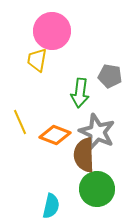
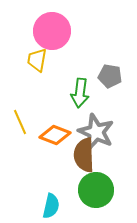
gray star: moved 1 px left
green circle: moved 1 px left, 1 px down
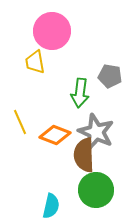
yellow trapezoid: moved 2 px left, 2 px down; rotated 20 degrees counterclockwise
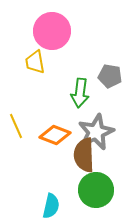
yellow line: moved 4 px left, 4 px down
gray star: rotated 24 degrees clockwise
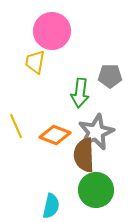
yellow trapezoid: rotated 20 degrees clockwise
gray pentagon: rotated 10 degrees counterclockwise
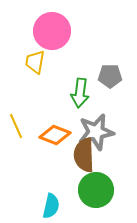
gray star: rotated 12 degrees clockwise
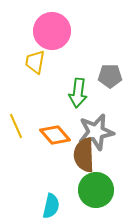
green arrow: moved 2 px left
orange diamond: rotated 28 degrees clockwise
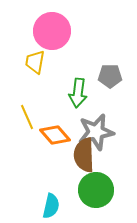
yellow line: moved 11 px right, 9 px up
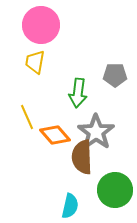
pink circle: moved 11 px left, 6 px up
gray pentagon: moved 5 px right, 1 px up
gray star: rotated 24 degrees counterclockwise
brown semicircle: moved 2 px left, 2 px down
green circle: moved 19 px right
cyan semicircle: moved 19 px right
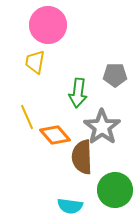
pink circle: moved 7 px right
gray star: moved 6 px right, 5 px up
cyan semicircle: rotated 85 degrees clockwise
